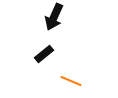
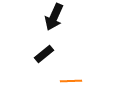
orange line: rotated 25 degrees counterclockwise
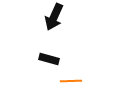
black rectangle: moved 5 px right, 5 px down; rotated 54 degrees clockwise
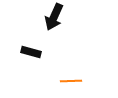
black rectangle: moved 18 px left, 7 px up
